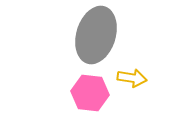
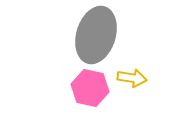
pink hexagon: moved 5 px up; rotated 6 degrees clockwise
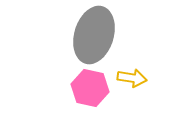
gray ellipse: moved 2 px left
